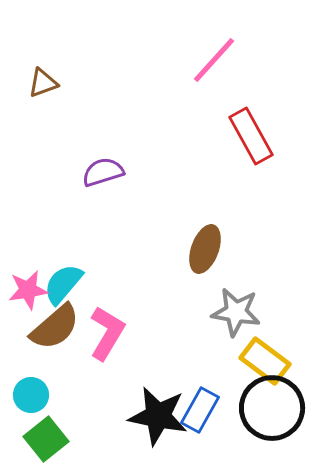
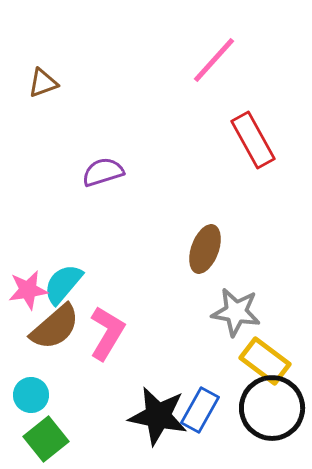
red rectangle: moved 2 px right, 4 px down
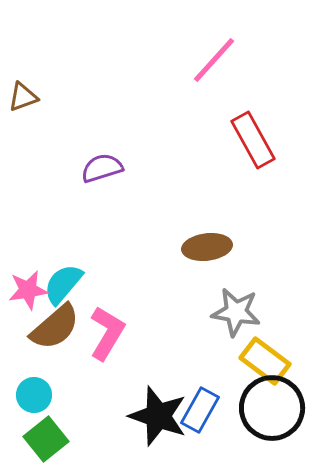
brown triangle: moved 20 px left, 14 px down
purple semicircle: moved 1 px left, 4 px up
brown ellipse: moved 2 px right, 2 px up; rotated 63 degrees clockwise
cyan circle: moved 3 px right
black star: rotated 8 degrees clockwise
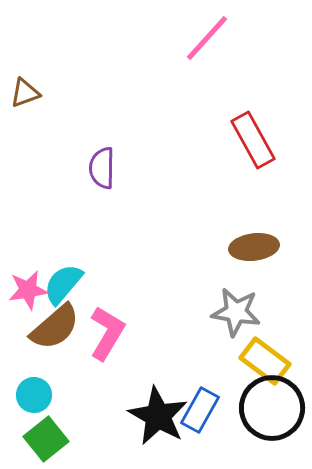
pink line: moved 7 px left, 22 px up
brown triangle: moved 2 px right, 4 px up
purple semicircle: rotated 72 degrees counterclockwise
brown ellipse: moved 47 px right
black star: rotated 10 degrees clockwise
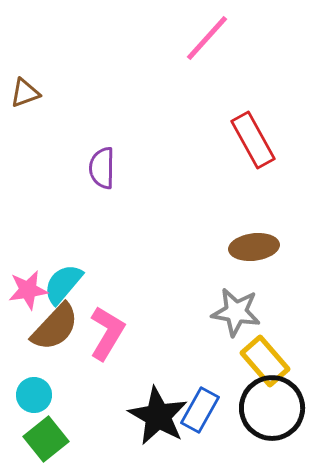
brown semicircle: rotated 6 degrees counterclockwise
yellow rectangle: rotated 12 degrees clockwise
